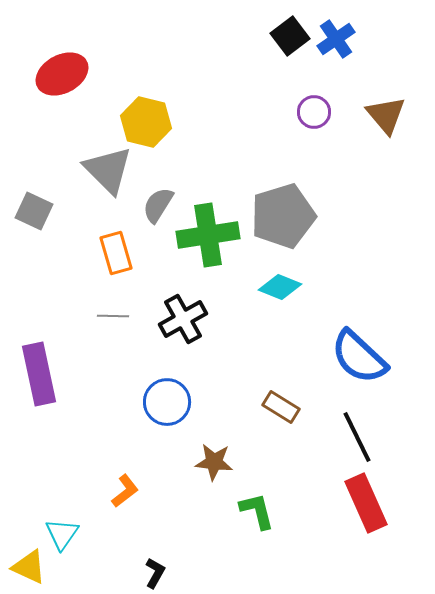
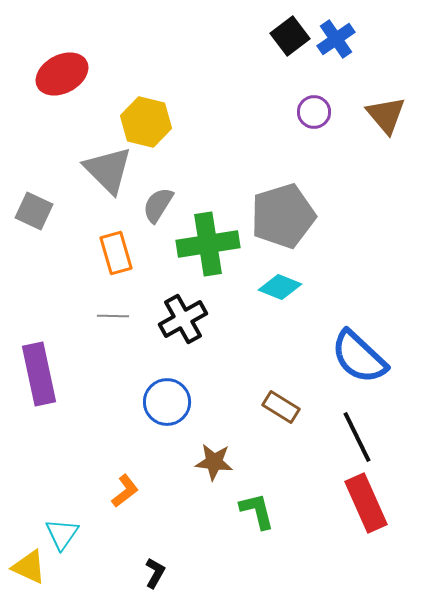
green cross: moved 9 px down
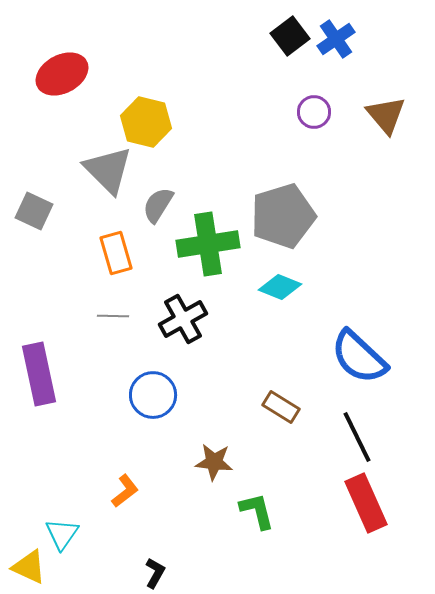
blue circle: moved 14 px left, 7 px up
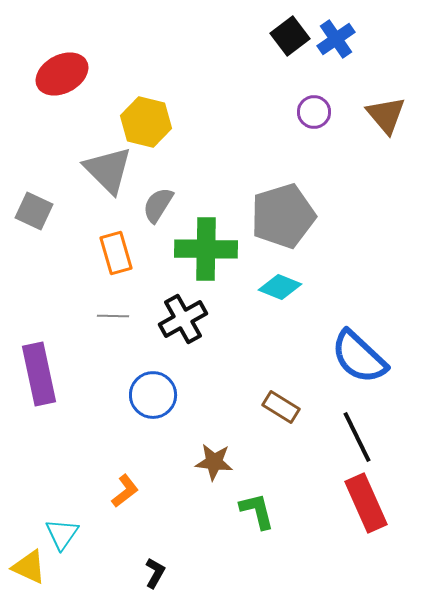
green cross: moved 2 px left, 5 px down; rotated 10 degrees clockwise
